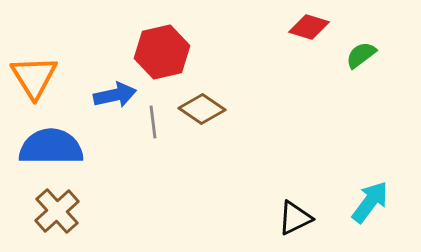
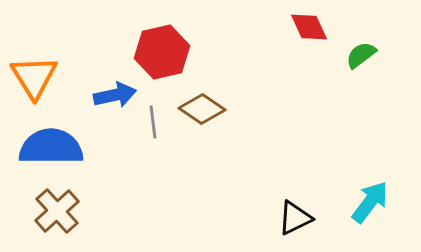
red diamond: rotated 48 degrees clockwise
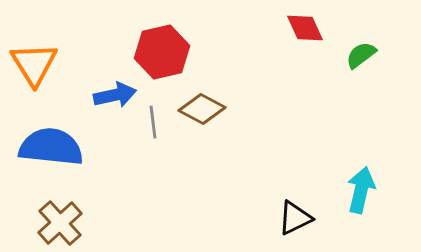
red diamond: moved 4 px left, 1 px down
orange triangle: moved 13 px up
brown diamond: rotated 6 degrees counterclockwise
blue semicircle: rotated 6 degrees clockwise
cyan arrow: moved 9 px left, 12 px up; rotated 24 degrees counterclockwise
brown cross: moved 3 px right, 12 px down
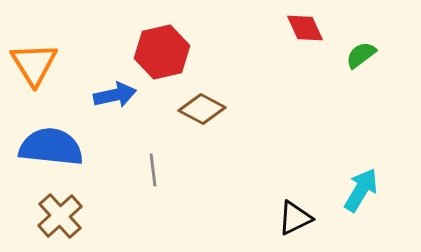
gray line: moved 48 px down
cyan arrow: rotated 18 degrees clockwise
brown cross: moved 7 px up
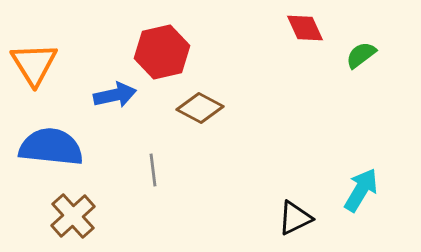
brown diamond: moved 2 px left, 1 px up
brown cross: moved 13 px right
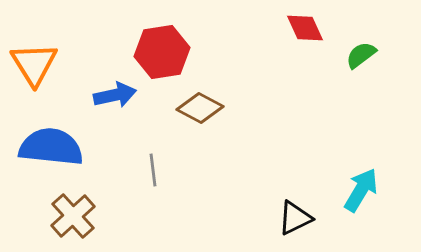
red hexagon: rotated 4 degrees clockwise
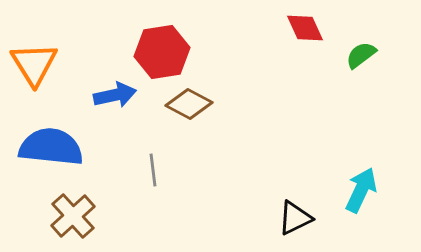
brown diamond: moved 11 px left, 4 px up
cyan arrow: rotated 6 degrees counterclockwise
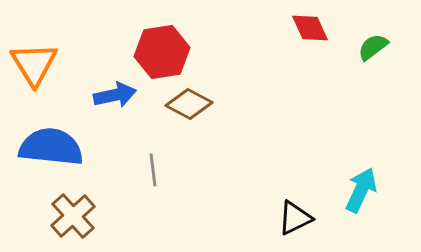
red diamond: moved 5 px right
green semicircle: moved 12 px right, 8 px up
